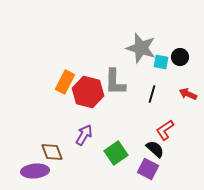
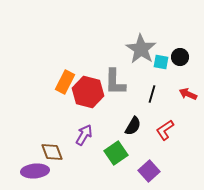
gray star: moved 1 px down; rotated 16 degrees clockwise
black semicircle: moved 22 px left, 23 px up; rotated 78 degrees clockwise
purple square: moved 1 px right, 2 px down; rotated 20 degrees clockwise
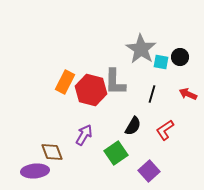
red hexagon: moved 3 px right, 2 px up
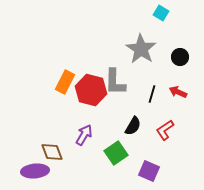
cyan square: moved 49 px up; rotated 21 degrees clockwise
red arrow: moved 10 px left, 2 px up
purple square: rotated 25 degrees counterclockwise
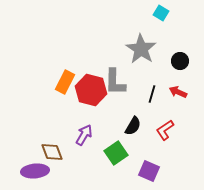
black circle: moved 4 px down
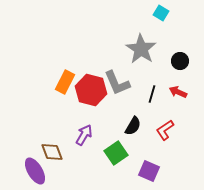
gray L-shape: moved 2 px right, 1 px down; rotated 24 degrees counterclockwise
purple ellipse: rotated 64 degrees clockwise
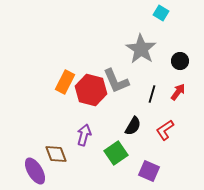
gray L-shape: moved 1 px left, 2 px up
red arrow: rotated 102 degrees clockwise
purple arrow: rotated 15 degrees counterclockwise
brown diamond: moved 4 px right, 2 px down
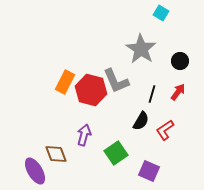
black semicircle: moved 8 px right, 5 px up
